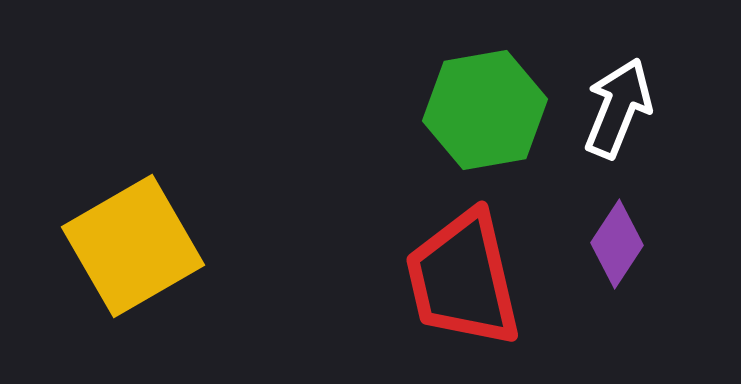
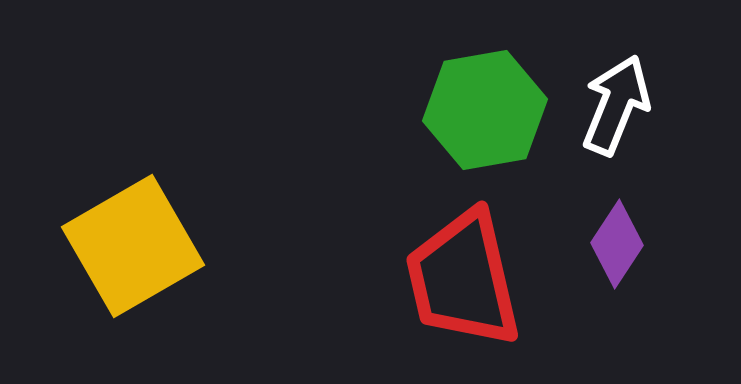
white arrow: moved 2 px left, 3 px up
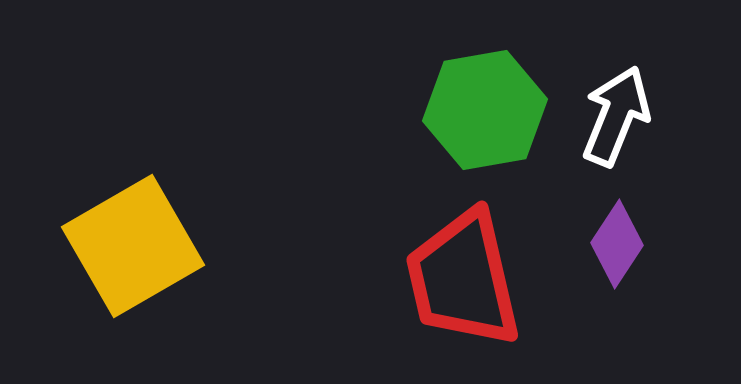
white arrow: moved 11 px down
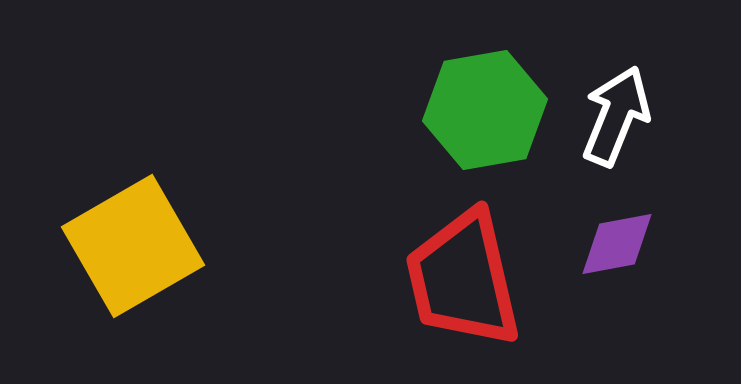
purple diamond: rotated 46 degrees clockwise
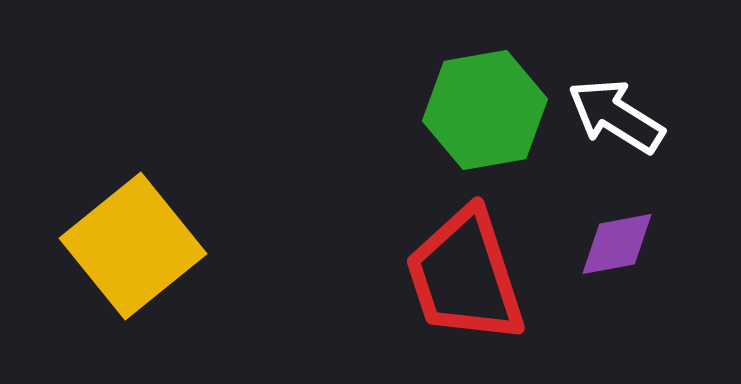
white arrow: rotated 80 degrees counterclockwise
yellow square: rotated 9 degrees counterclockwise
red trapezoid: moved 2 px right, 3 px up; rotated 5 degrees counterclockwise
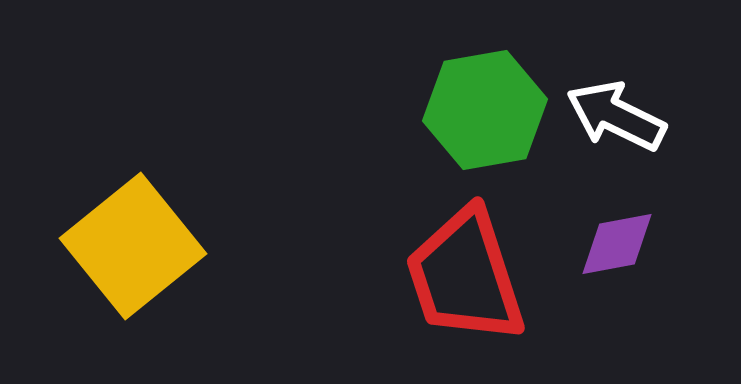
white arrow: rotated 6 degrees counterclockwise
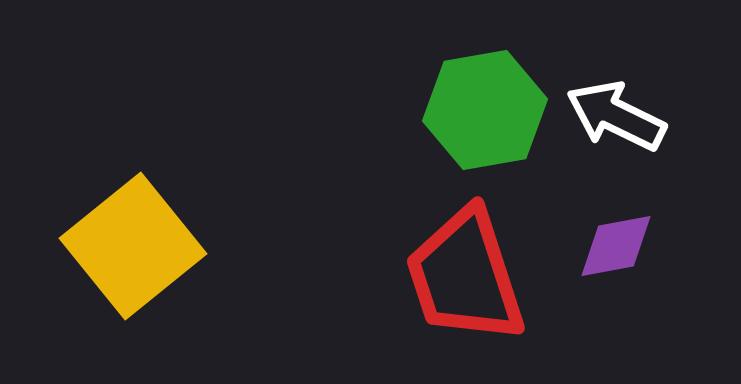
purple diamond: moved 1 px left, 2 px down
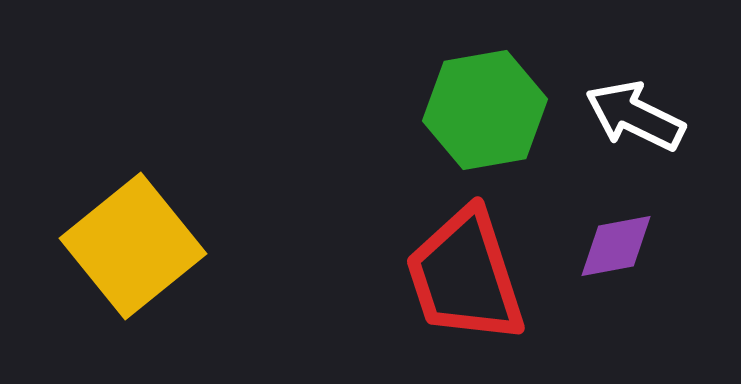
white arrow: moved 19 px right
